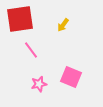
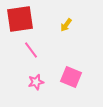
yellow arrow: moved 3 px right
pink star: moved 3 px left, 2 px up
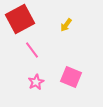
red square: rotated 20 degrees counterclockwise
pink line: moved 1 px right
pink star: rotated 14 degrees counterclockwise
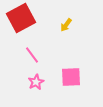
red square: moved 1 px right, 1 px up
pink line: moved 5 px down
pink square: rotated 25 degrees counterclockwise
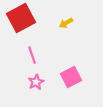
yellow arrow: moved 2 px up; rotated 24 degrees clockwise
pink line: rotated 18 degrees clockwise
pink square: rotated 25 degrees counterclockwise
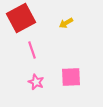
pink line: moved 5 px up
pink square: rotated 25 degrees clockwise
pink star: rotated 21 degrees counterclockwise
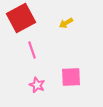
pink star: moved 1 px right, 3 px down
